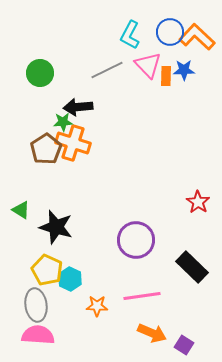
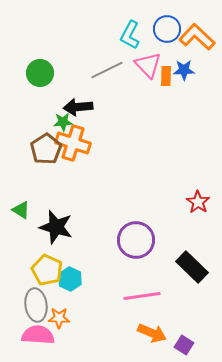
blue circle: moved 3 px left, 3 px up
orange star: moved 38 px left, 12 px down
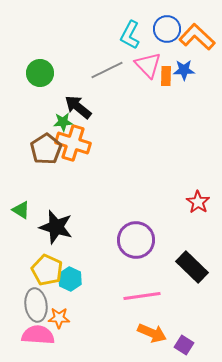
black arrow: rotated 44 degrees clockwise
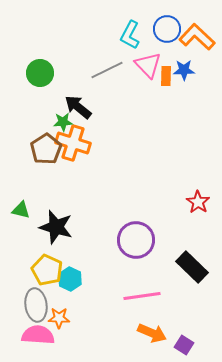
green triangle: rotated 18 degrees counterclockwise
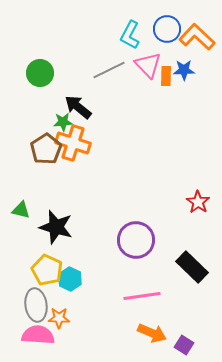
gray line: moved 2 px right
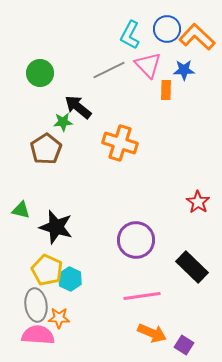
orange rectangle: moved 14 px down
orange cross: moved 47 px right
